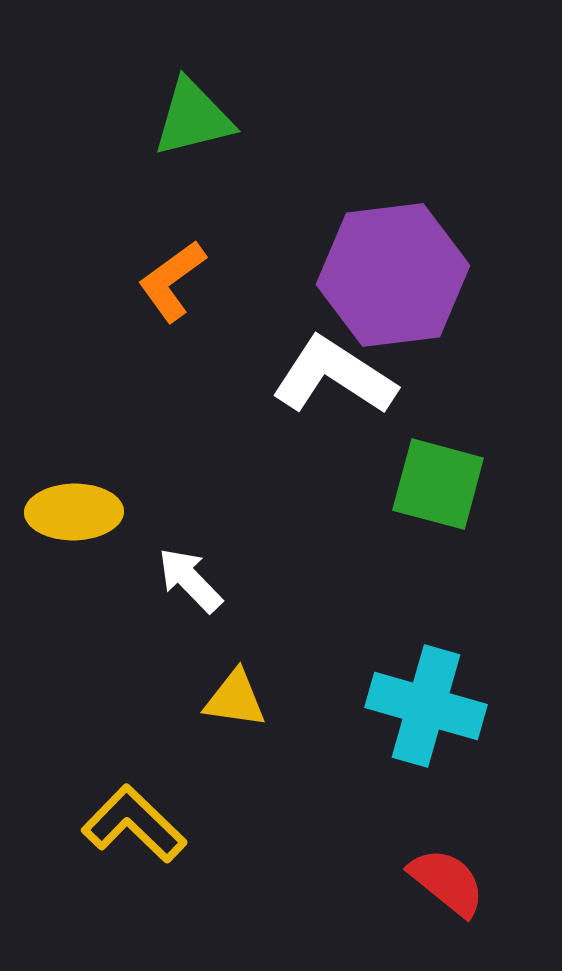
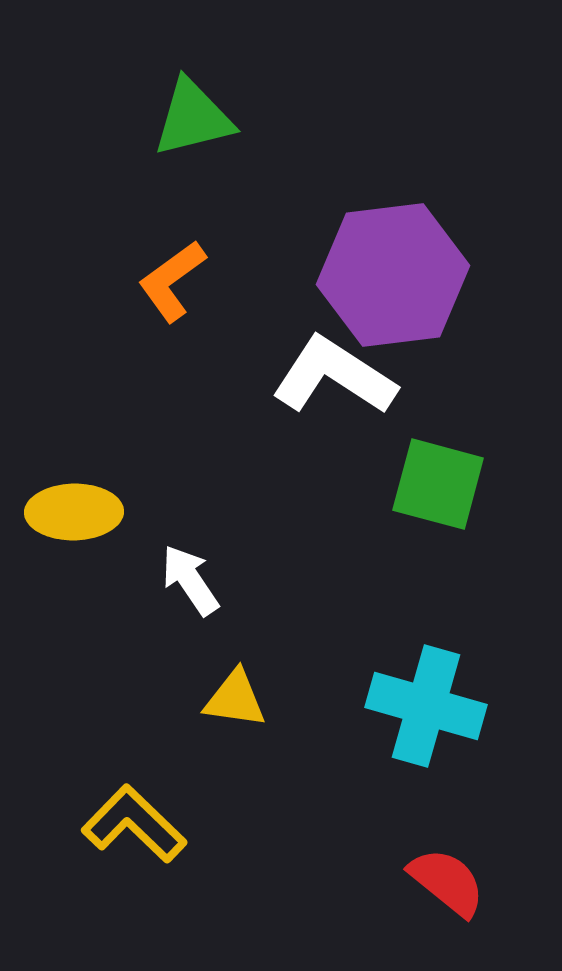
white arrow: rotated 10 degrees clockwise
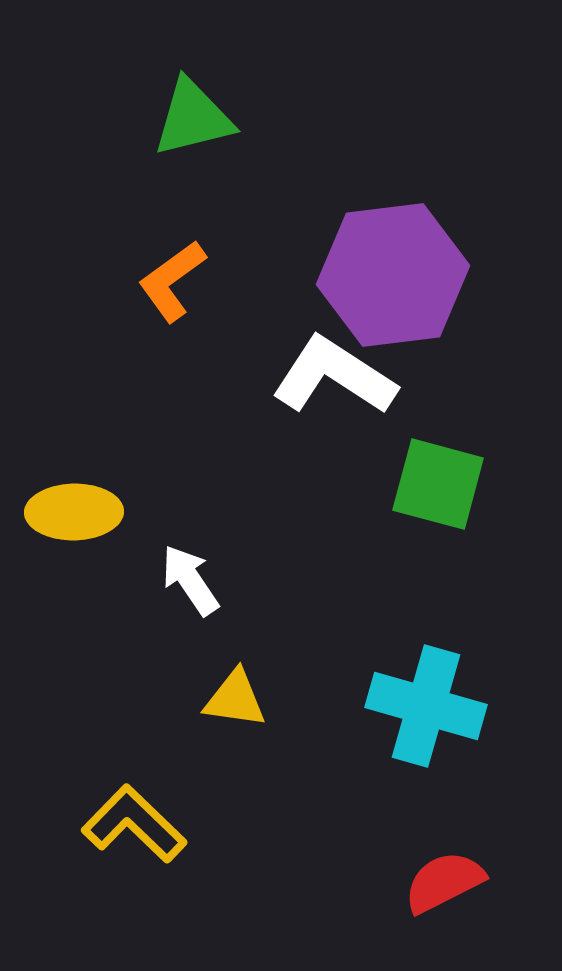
red semicircle: moved 3 px left; rotated 66 degrees counterclockwise
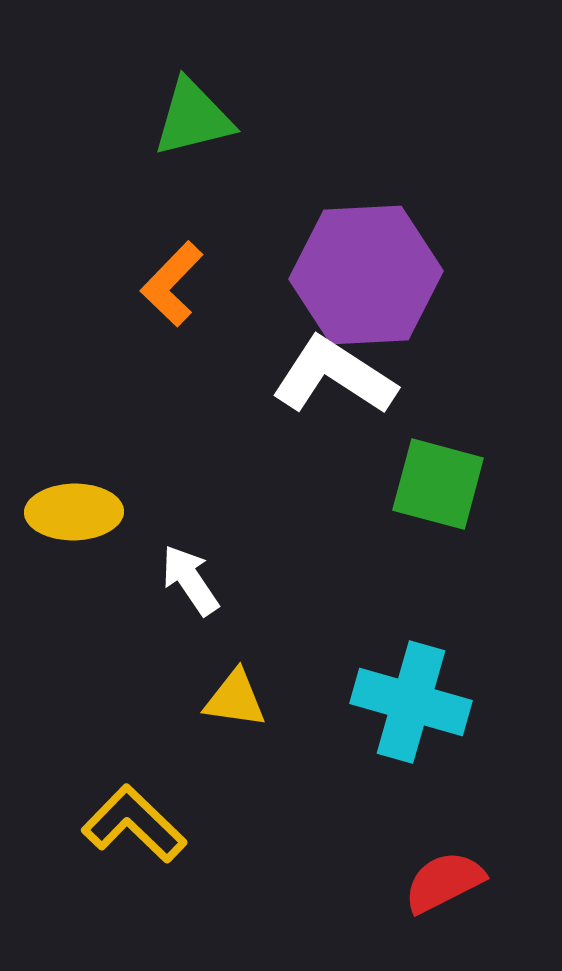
purple hexagon: moved 27 px left; rotated 4 degrees clockwise
orange L-shape: moved 3 px down; rotated 10 degrees counterclockwise
cyan cross: moved 15 px left, 4 px up
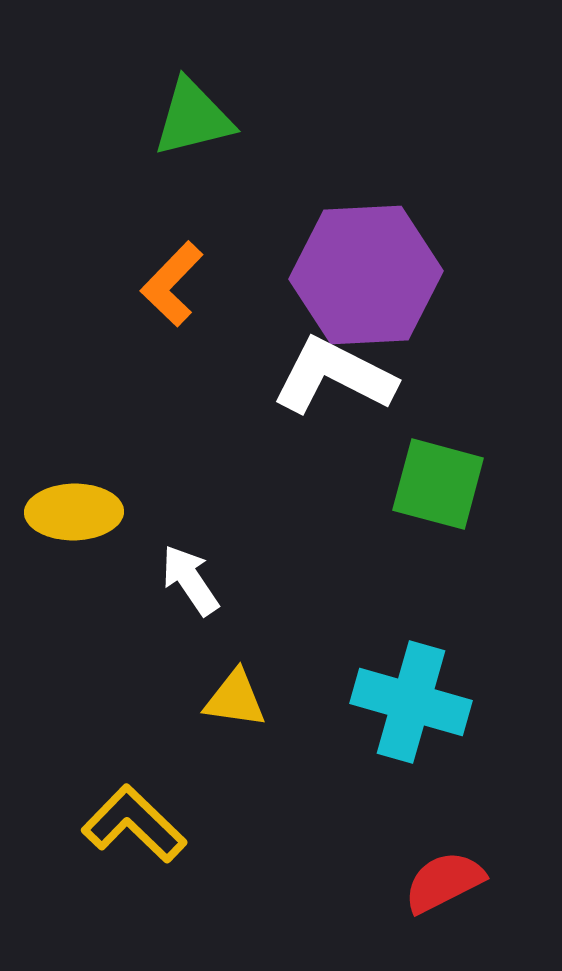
white L-shape: rotated 6 degrees counterclockwise
